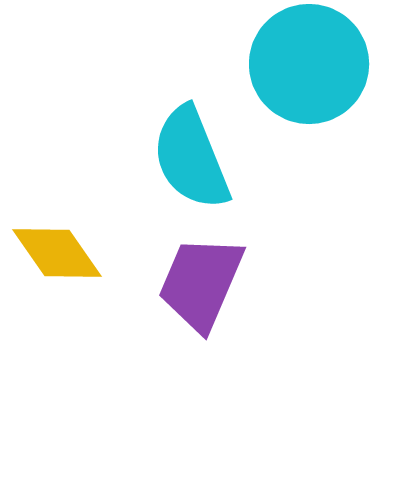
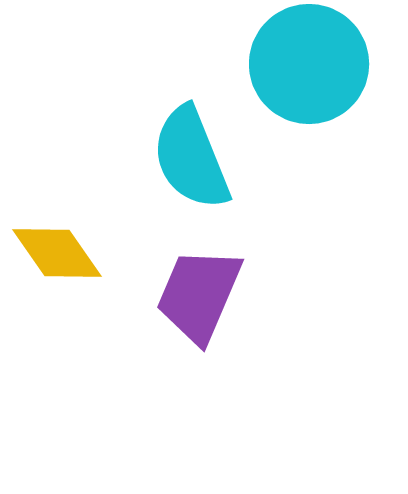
purple trapezoid: moved 2 px left, 12 px down
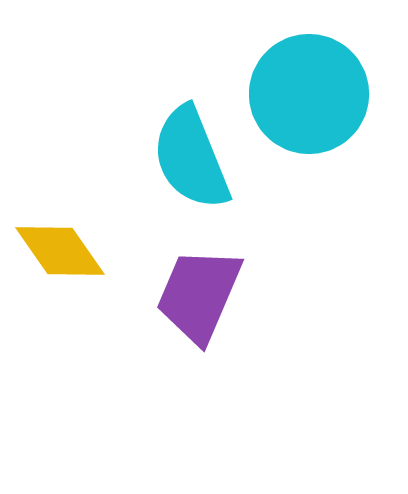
cyan circle: moved 30 px down
yellow diamond: moved 3 px right, 2 px up
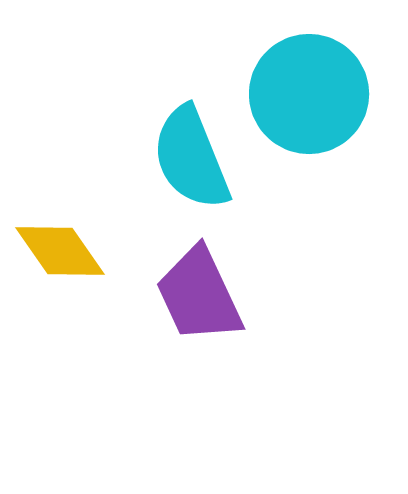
purple trapezoid: rotated 48 degrees counterclockwise
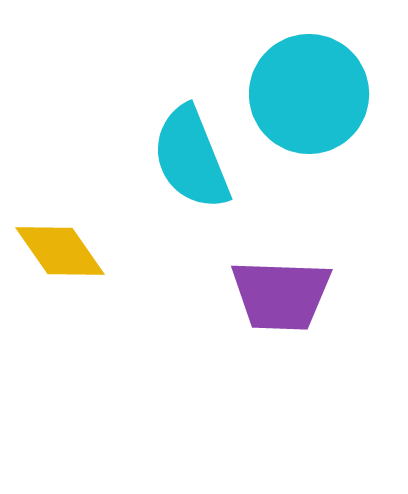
purple trapezoid: moved 82 px right; rotated 63 degrees counterclockwise
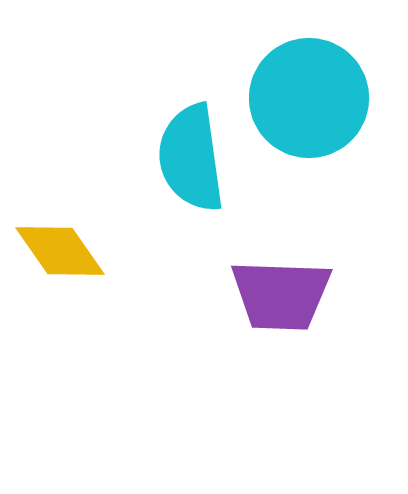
cyan circle: moved 4 px down
cyan semicircle: rotated 14 degrees clockwise
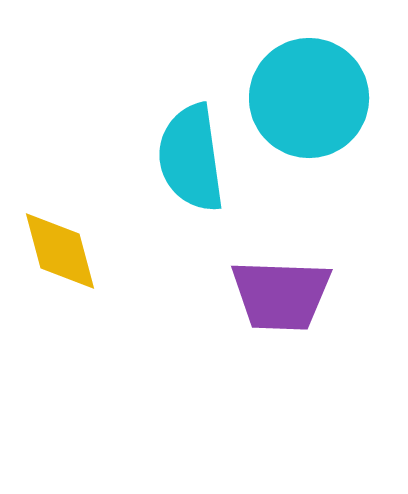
yellow diamond: rotated 20 degrees clockwise
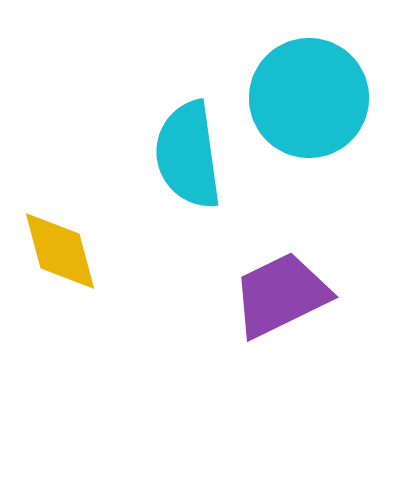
cyan semicircle: moved 3 px left, 3 px up
purple trapezoid: rotated 152 degrees clockwise
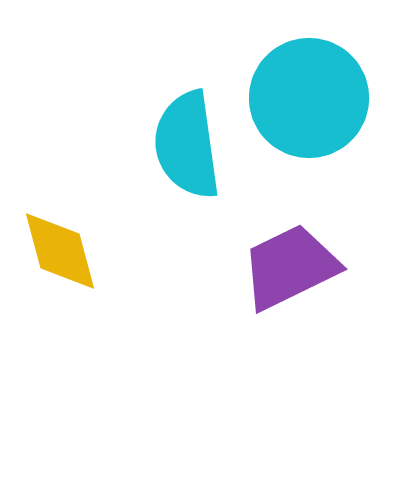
cyan semicircle: moved 1 px left, 10 px up
purple trapezoid: moved 9 px right, 28 px up
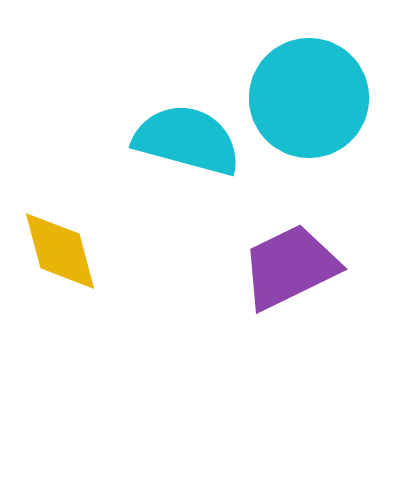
cyan semicircle: moved 5 px up; rotated 113 degrees clockwise
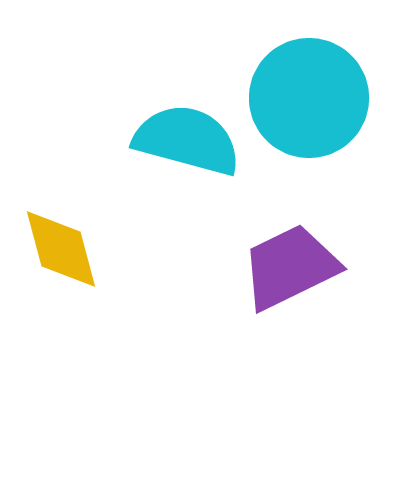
yellow diamond: moved 1 px right, 2 px up
